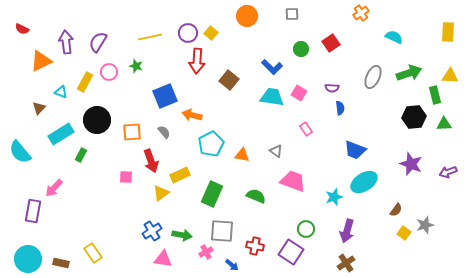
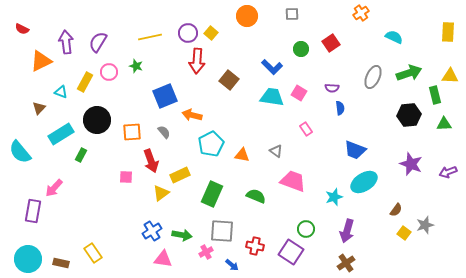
black hexagon at (414, 117): moved 5 px left, 2 px up
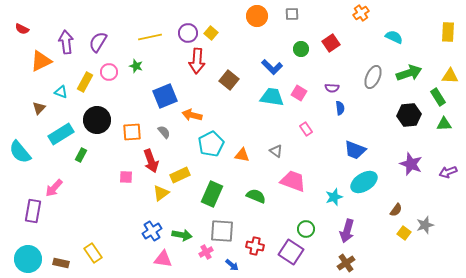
orange circle at (247, 16): moved 10 px right
green rectangle at (435, 95): moved 3 px right, 2 px down; rotated 18 degrees counterclockwise
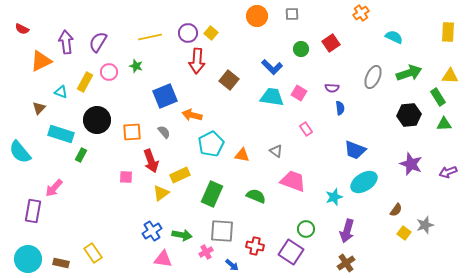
cyan rectangle at (61, 134): rotated 50 degrees clockwise
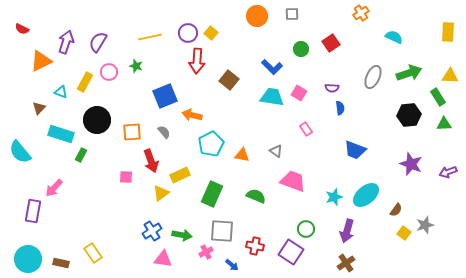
purple arrow at (66, 42): rotated 25 degrees clockwise
cyan ellipse at (364, 182): moved 2 px right, 13 px down; rotated 8 degrees counterclockwise
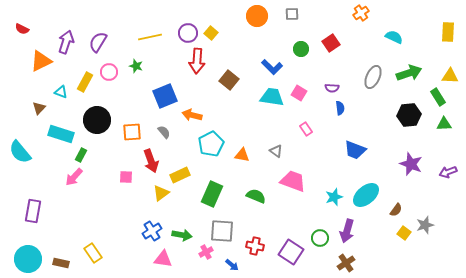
pink arrow at (54, 188): moved 20 px right, 11 px up
green circle at (306, 229): moved 14 px right, 9 px down
